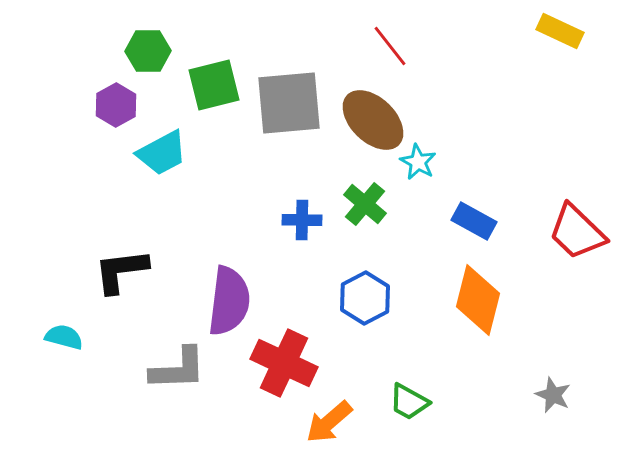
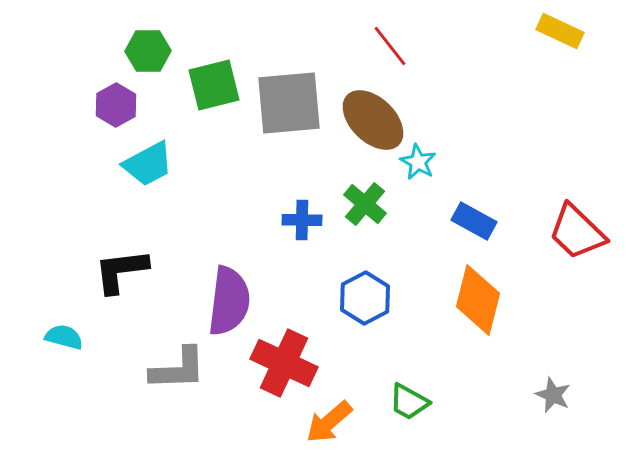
cyan trapezoid: moved 14 px left, 11 px down
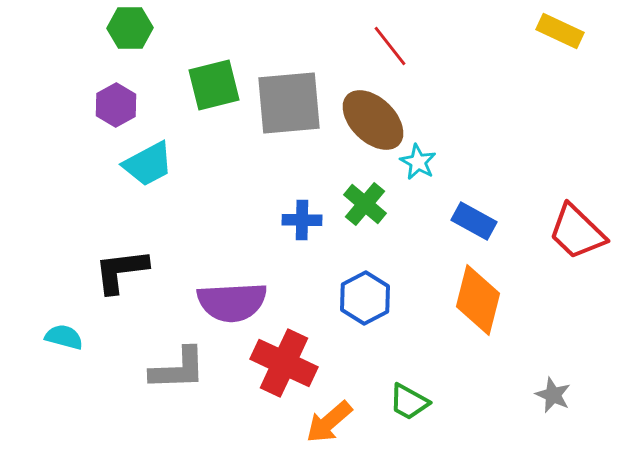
green hexagon: moved 18 px left, 23 px up
purple semicircle: moved 3 px right, 1 px down; rotated 80 degrees clockwise
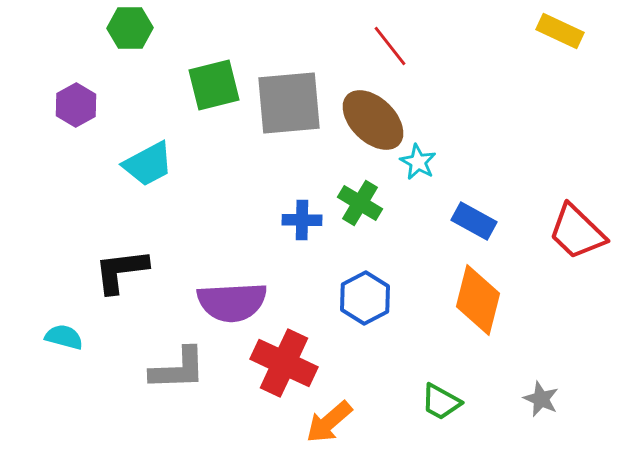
purple hexagon: moved 40 px left
green cross: moved 5 px left, 1 px up; rotated 9 degrees counterclockwise
gray star: moved 12 px left, 4 px down
green trapezoid: moved 32 px right
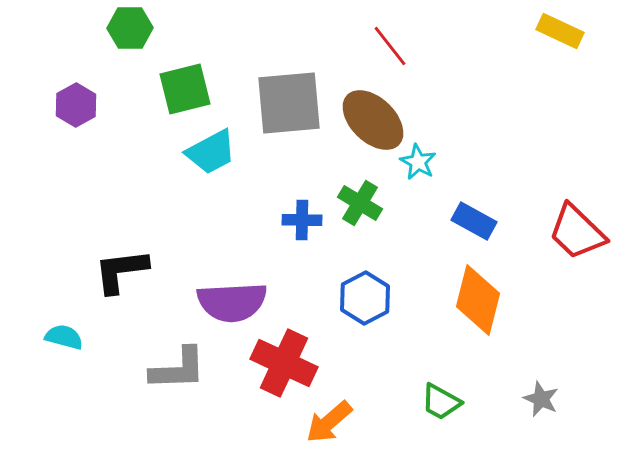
green square: moved 29 px left, 4 px down
cyan trapezoid: moved 63 px right, 12 px up
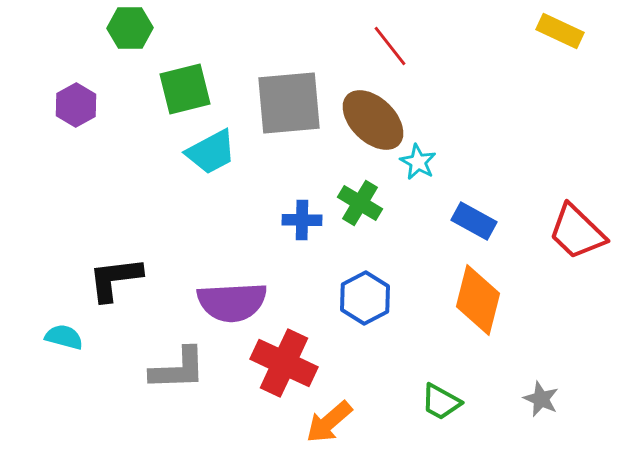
black L-shape: moved 6 px left, 8 px down
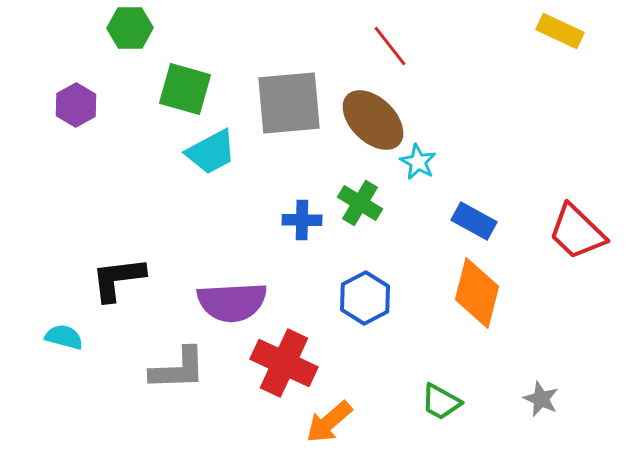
green square: rotated 30 degrees clockwise
black L-shape: moved 3 px right
orange diamond: moved 1 px left, 7 px up
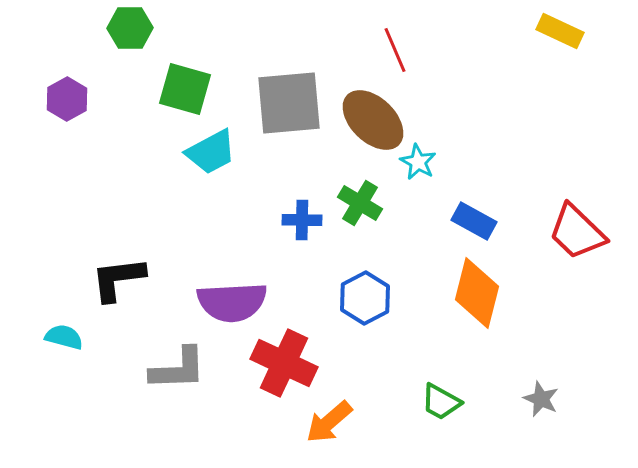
red line: moved 5 px right, 4 px down; rotated 15 degrees clockwise
purple hexagon: moved 9 px left, 6 px up
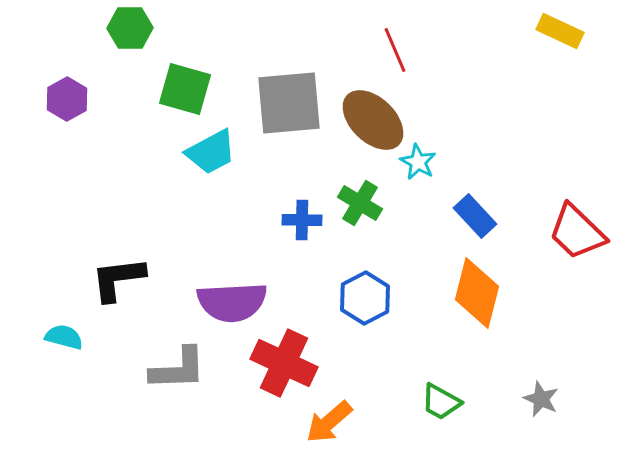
blue rectangle: moved 1 px right, 5 px up; rotated 18 degrees clockwise
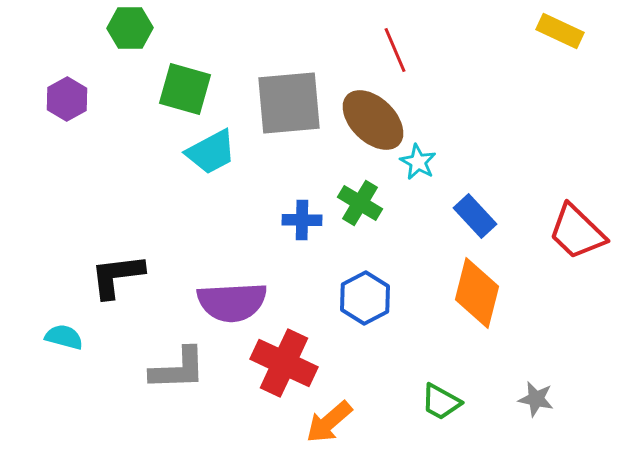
black L-shape: moved 1 px left, 3 px up
gray star: moved 5 px left; rotated 12 degrees counterclockwise
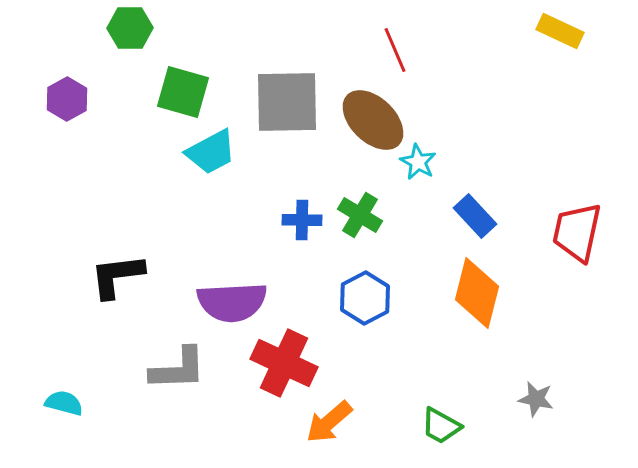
green square: moved 2 px left, 3 px down
gray square: moved 2 px left, 1 px up; rotated 4 degrees clockwise
green cross: moved 12 px down
red trapezoid: rotated 58 degrees clockwise
cyan semicircle: moved 66 px down
green trapezoid: moved 24 px down
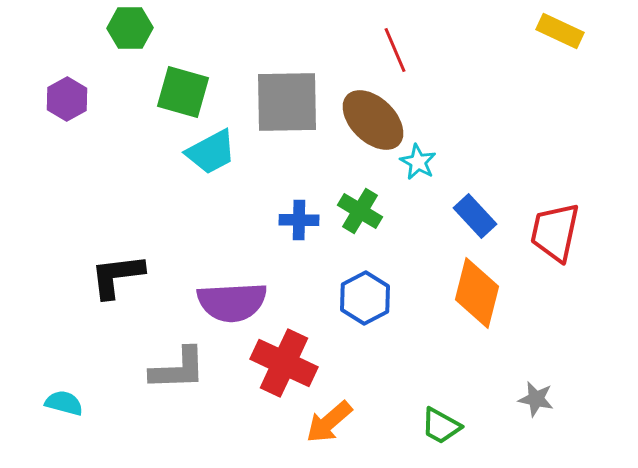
green cross: moved 4 px up
blue cross: moved 3 px left
red trapezoid: moved 22 px left
